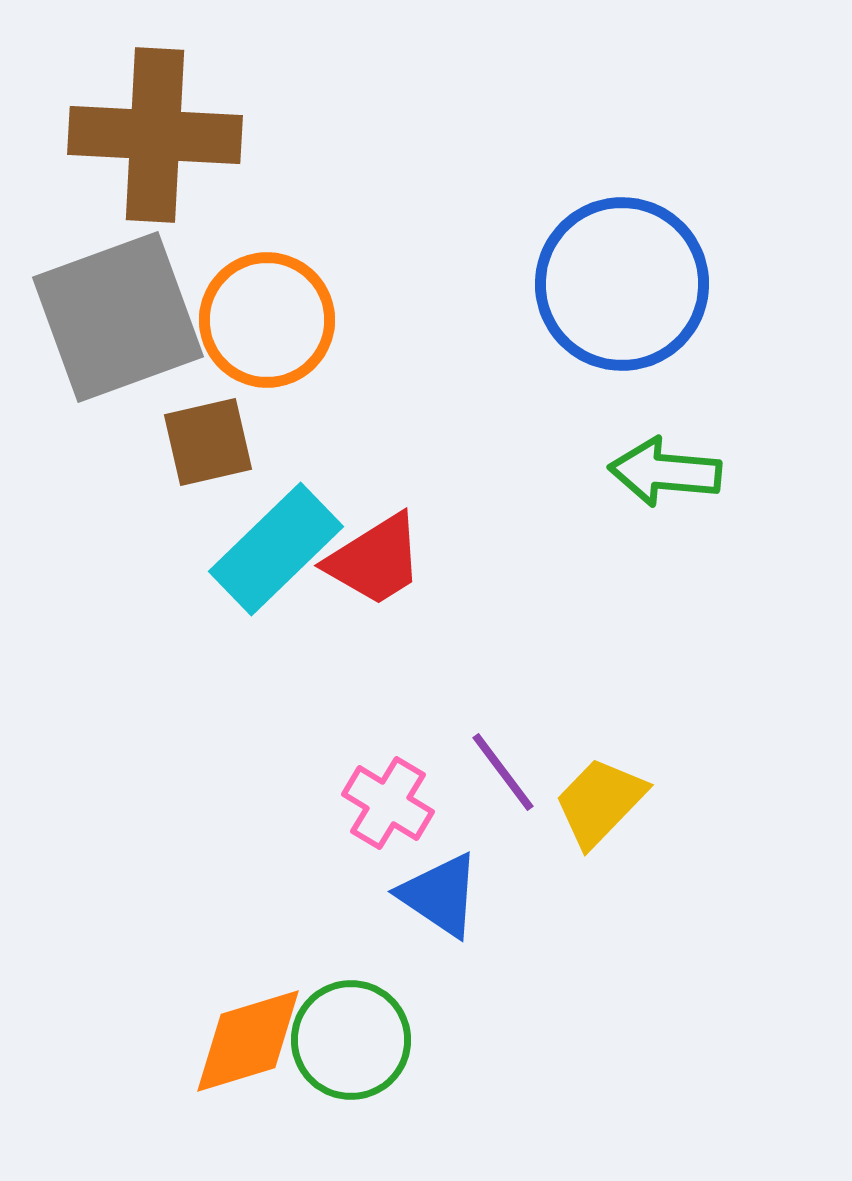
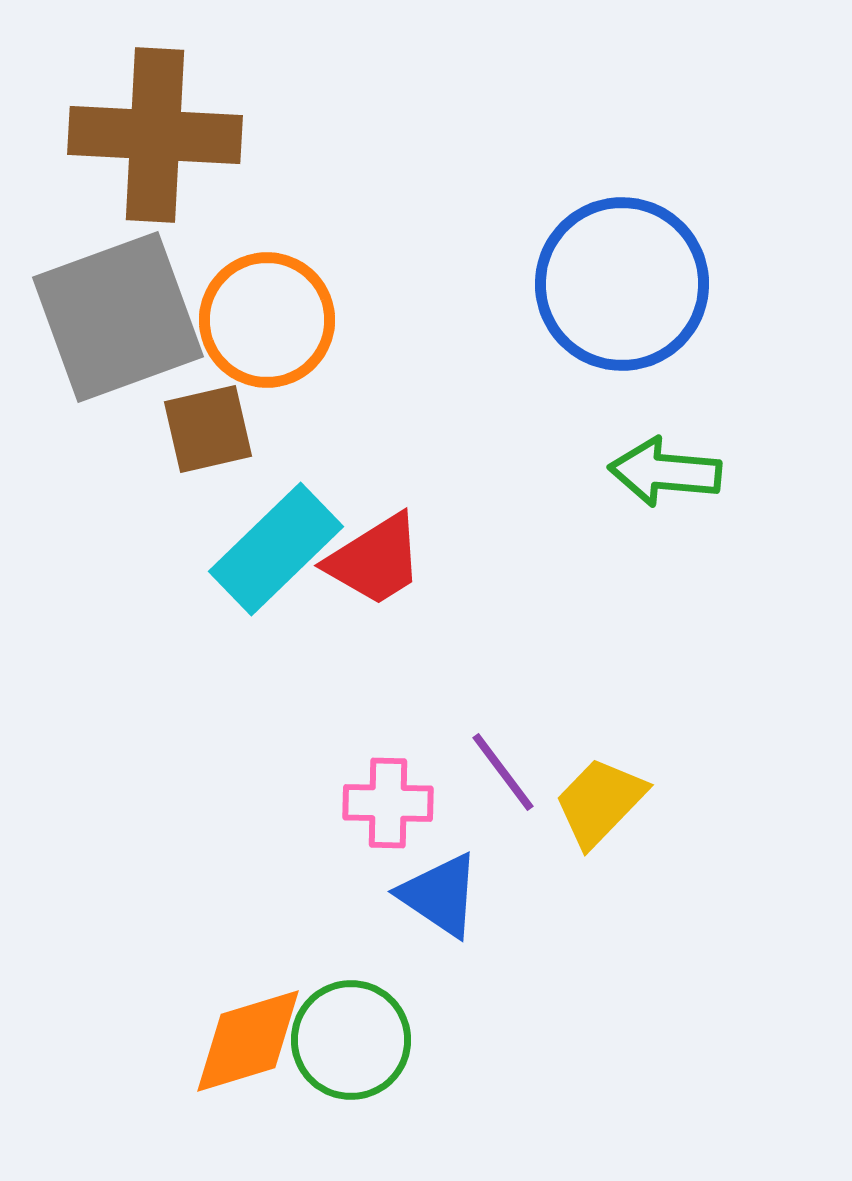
brown square: moved 13 px up
pink cross: rotated 30 degrees counterclockwise
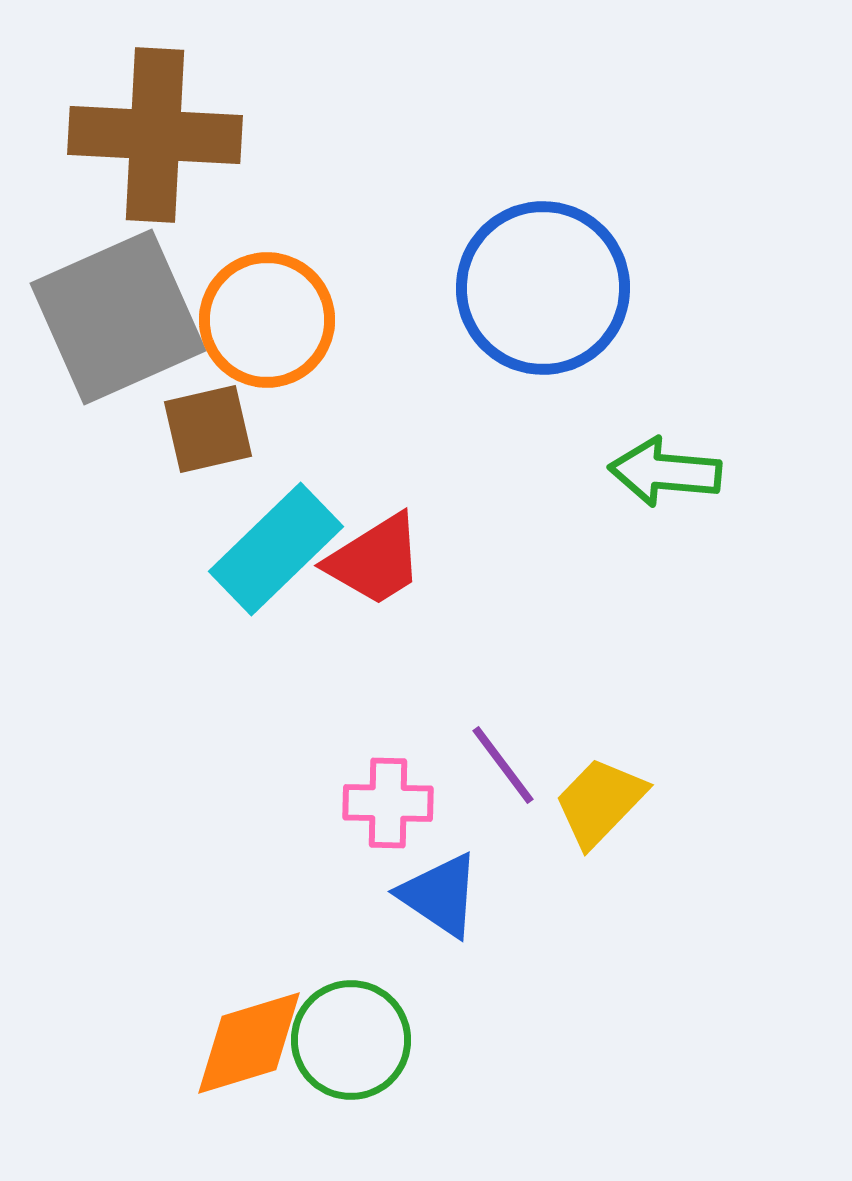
blue circle: moved 79 px left, 4 px down
gray square: rotated 4 degrees counterclockwise
purple line: moved 7 px up
orange diamond: moved 1 px right, 2 px down
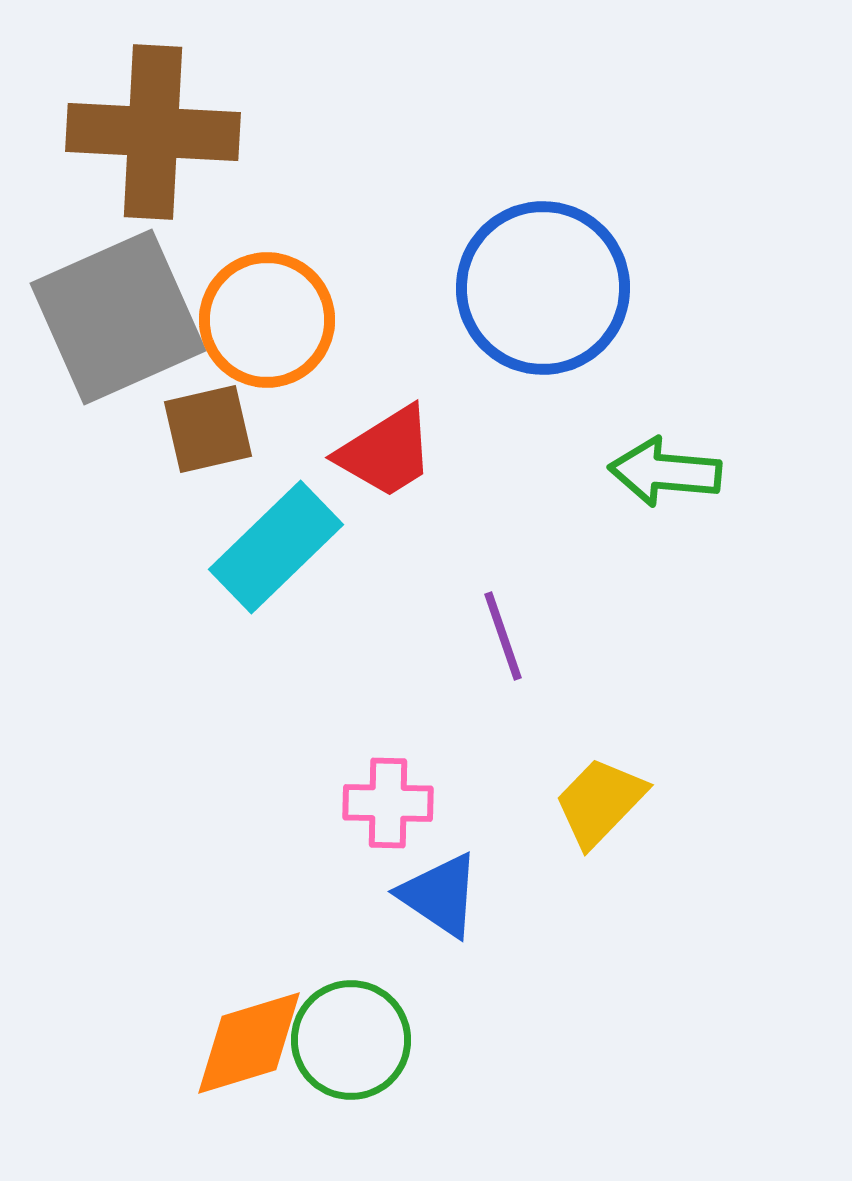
brown cross: moved 2 px left, 3 px up
cyan rectangle: moved 2 px up
red trapezoid: moved 11 px right, 108 px up
purple line: moved 129 px up; rotated 18 degrees clockwise
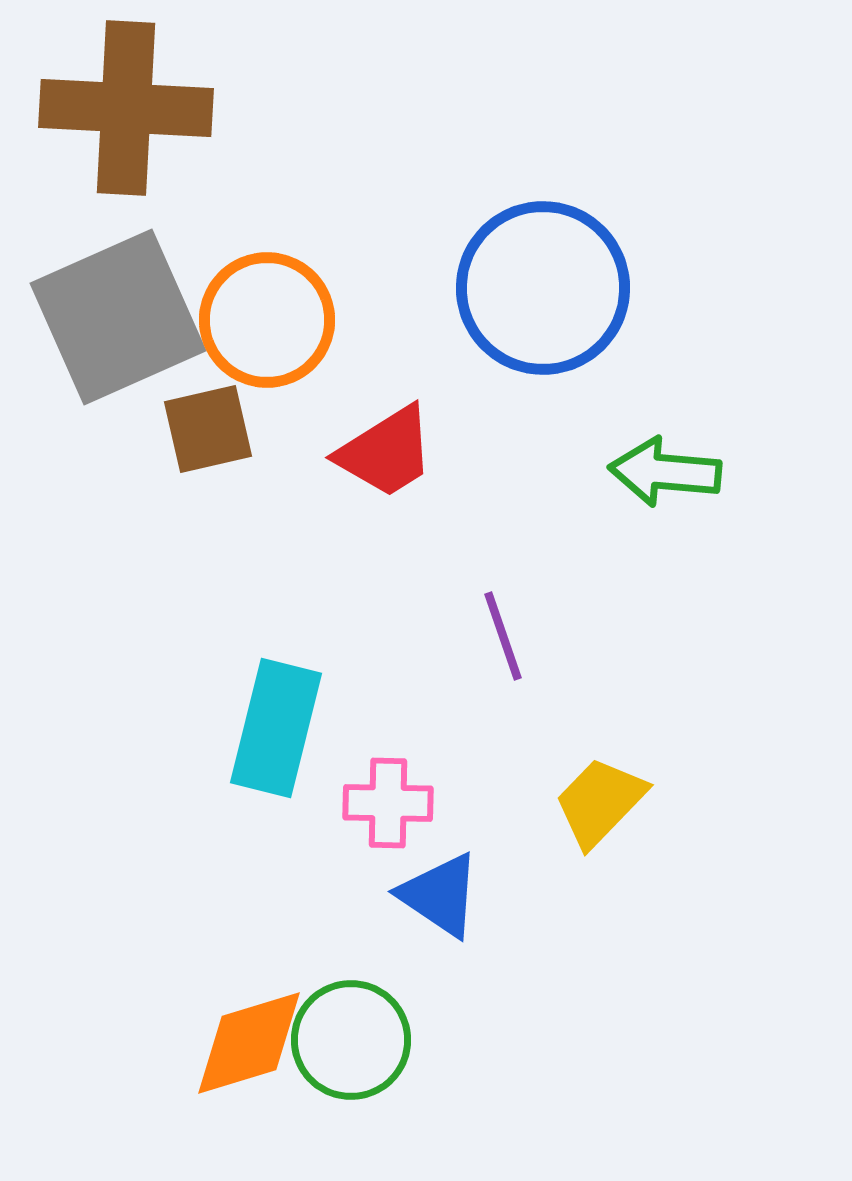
brown cross: moved 27 px left, 24 px up
cyan rectangle: moved 181 px down; rotated 32 degrees counterclockwise
